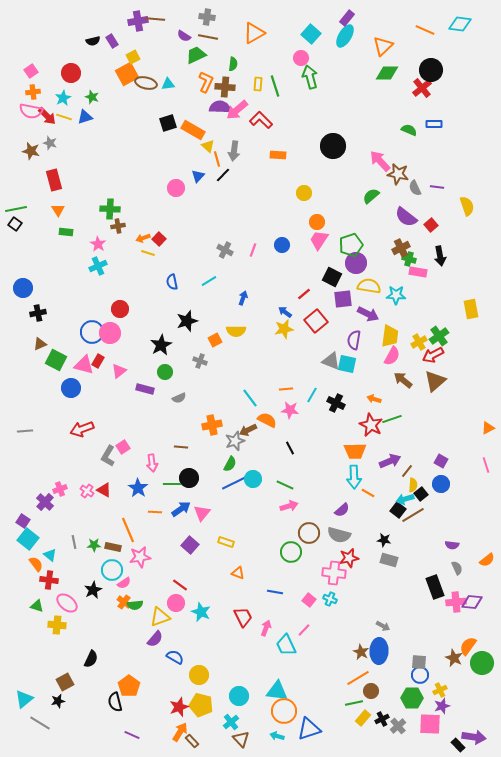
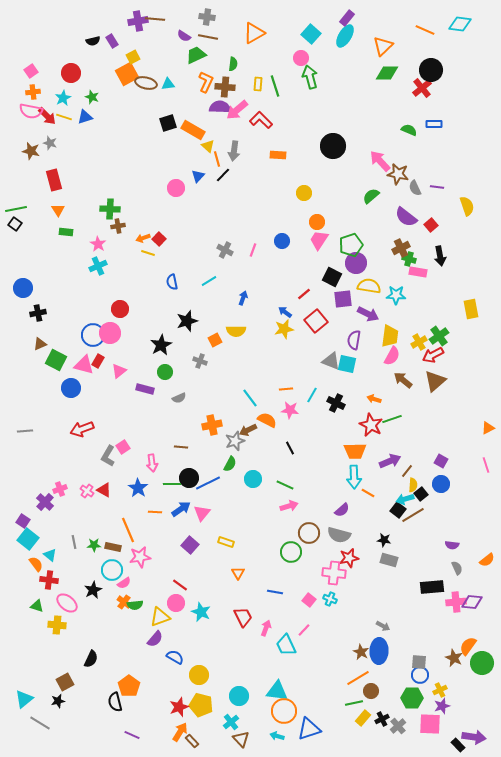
blue circle at (282, 245): moved 4 px up
blue circle at (92, 332): moved 1 px right, 3 px down
blue line at (234, 483): moved 26 px left
orange triangle at (238, 573): rotated 40 degrees clockwise
black rectangle at (435, 587): moved 3 px left; rotated 75 degrees counterclockwise
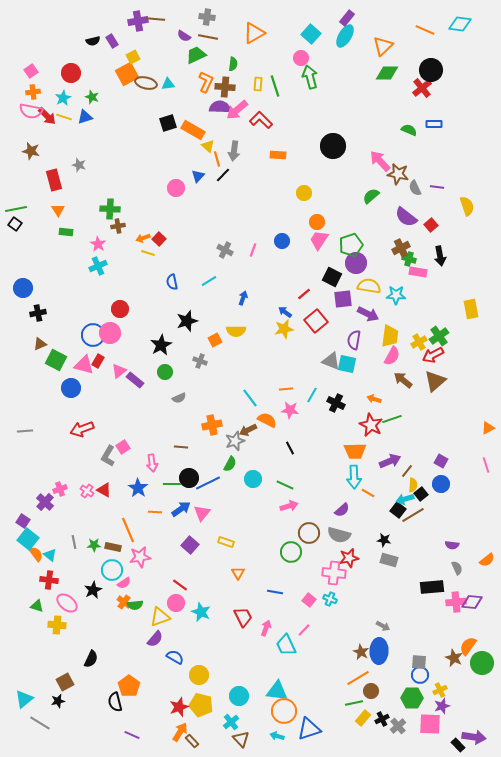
gray star at (50, 143): moved 29 px right, 22 px down
purple rectangle at (145, 389): moved 10 px left, 9 px up; rotated 24 degrees clockwise
orange semicircle at (36, 564): moved 10 px up
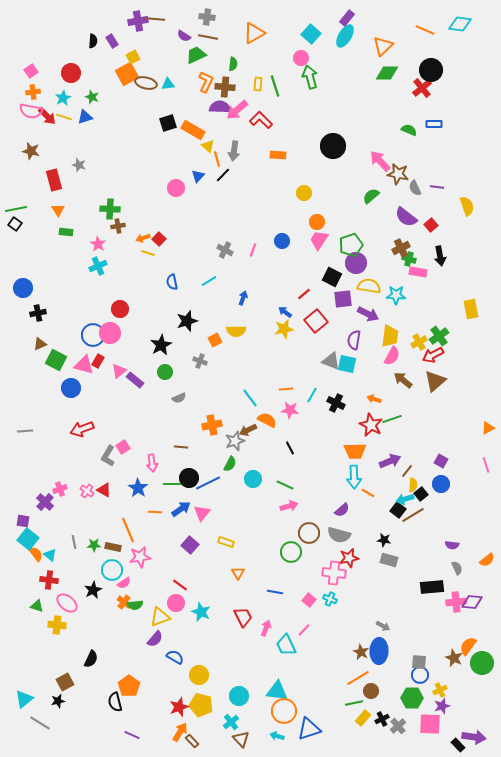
black semicircle at (93, 41): rotated 72 degrees counterclockwise
purple square at (23, 521): rotated 24 degrees counterclockwise
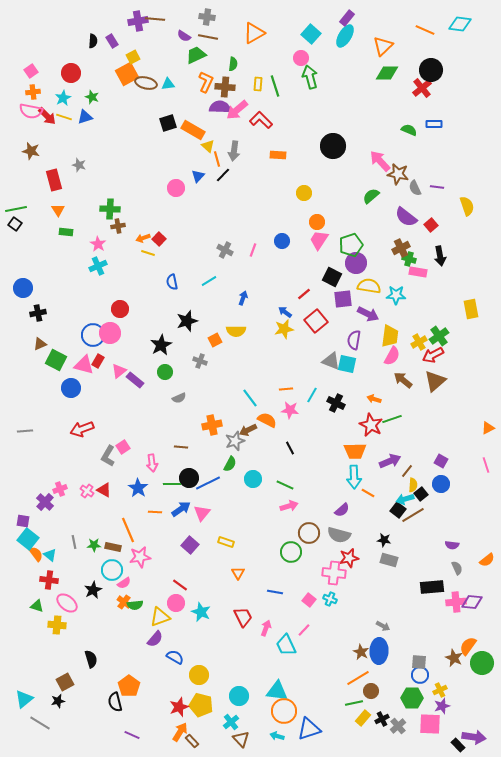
black semicircle at (91, 659): rotated 42 degrees counterclockwise
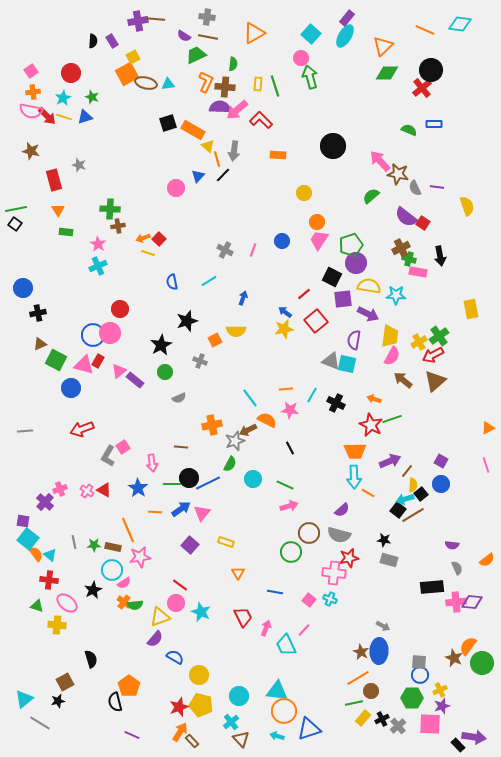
red square at (431, 225): moved 8 px left, 2 px up; rotated 16 degrees counterclockwise
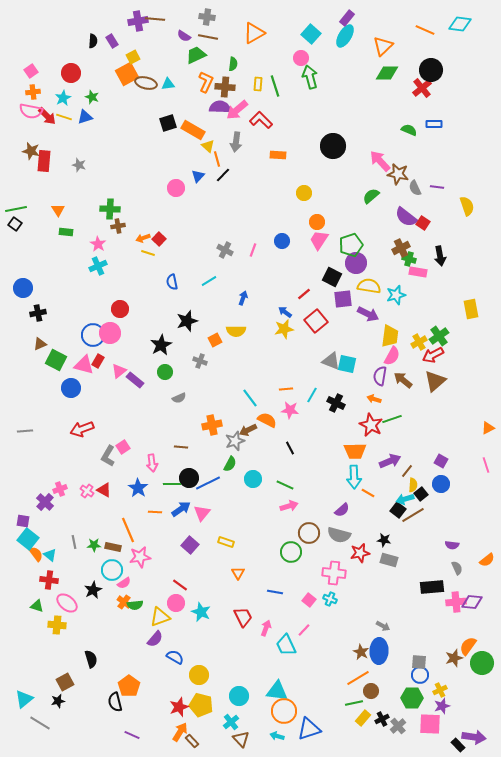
gray arrow at (234, 151): moved 2 px right, 9 px up
red rectangle at (54, 180): moved 10 px left, 19 px up; rotated 20 degrees clockwise
cyan star at (396, 295): rotated 18 degrees counterclockwise
purple semicircle at (354, 340): moved 26 px right, 36 px down
red star at (349, 558): moved 11 px right, 5 px up
brown star at (454, 658): rotated 30 degrees clockwise
